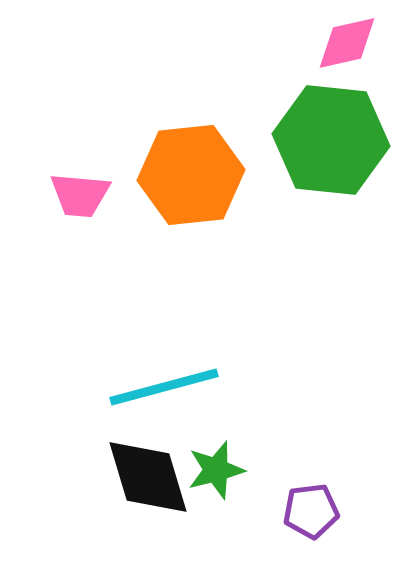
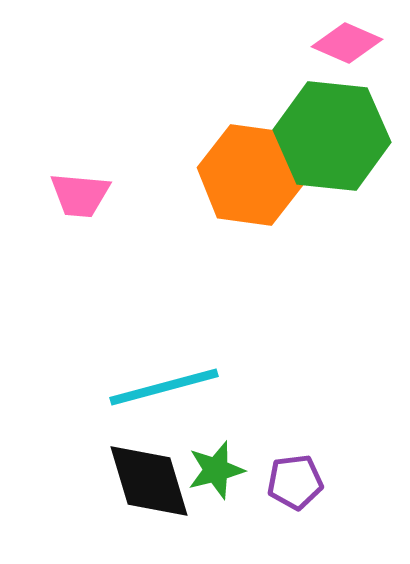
pink diamond: rotated 36 degrees clockwise
green hexagon: moved 1 px right, 4 px up
orange hexagon: moved 60 px right; rotated 14 degrees clockwise
black diamond: moved 1 px right, 4 px down
purple pentagon: moved 16 px left, 29 px up
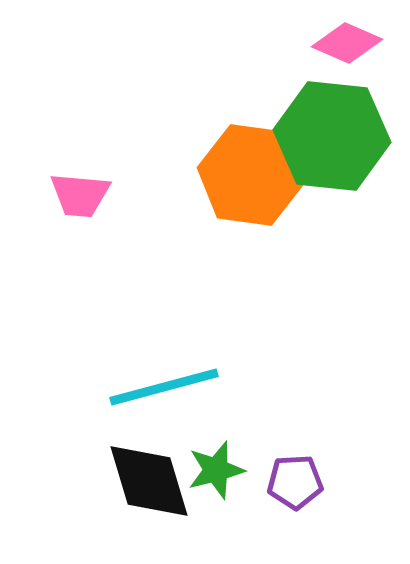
purple pentagon: rotated 4 degrees clockwise
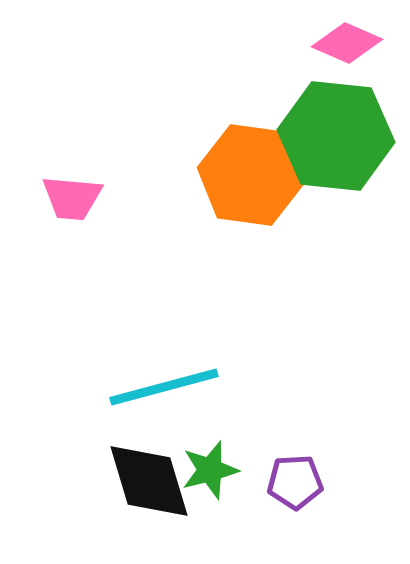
green hexagon: moved 4 px right
pink trapezoid: moved 8 px left, 3 px down
green star: moved 6 px left
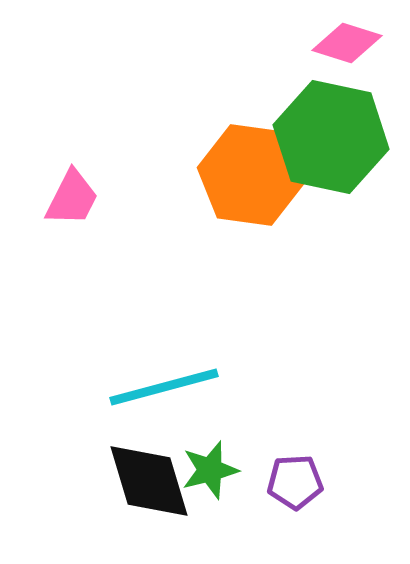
pink diamond: rotated 6 degrees counterclockwise
green hexagon: moved 5 px left, 1 px down; rotated 6 degrees clockwise
pink trapezoid: rotated 68 degrees counterclockwise
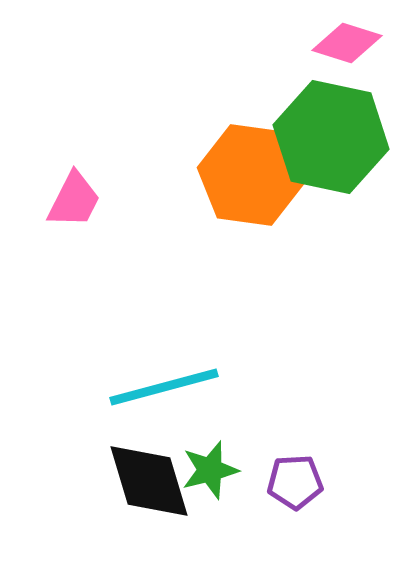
pink trapezoid: moved 2 px right, 2 px down
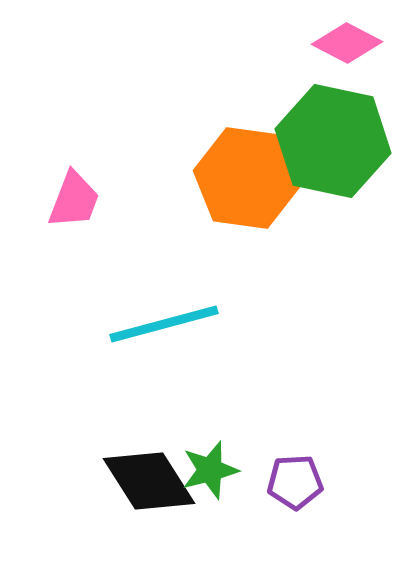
pink diamond: rotated 10 degrees clockwise
green hexagon: moved 2 px right, 4 px down
orange hexagon: moved 4 px left, 3 px down
pink trapezoid: rotated 6 degrees counterclockwise
cyan line: moved 63 px up
black diamond: rotated 16 degrees counterclockwise
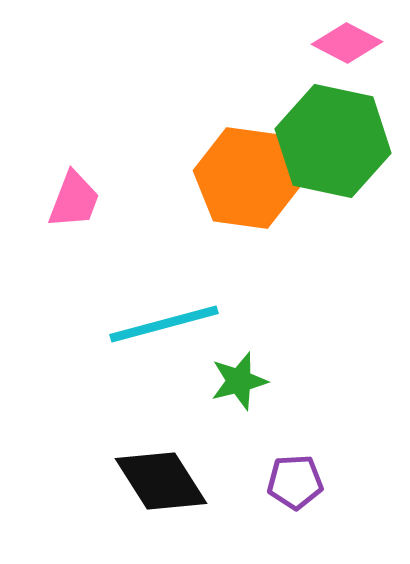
green star: moved 29 px right, 89 px up
black diamond: moved 12 px right
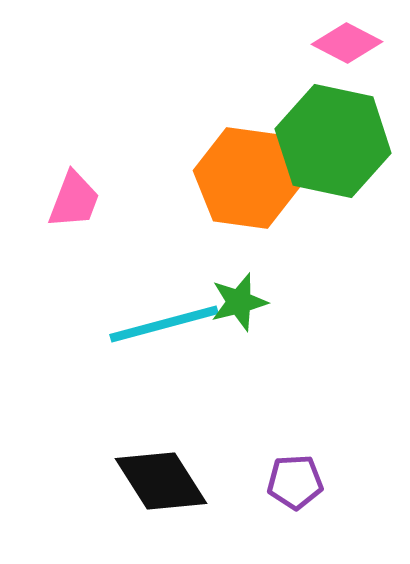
green star: moved 79 px up
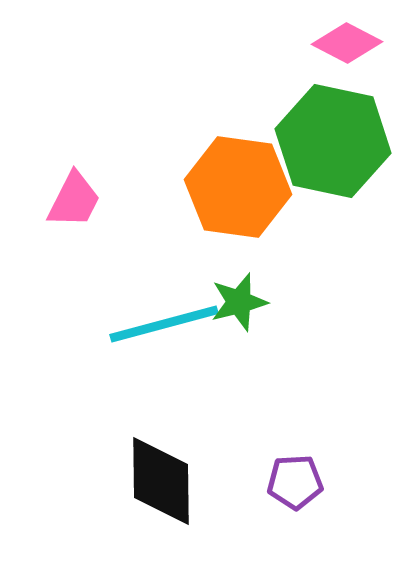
orange hexagon: moved 9 px left, 9 px down
pink trapezoid: rotated 6 degrees clockwise
black diamond: rotated 32 degrees clockwise
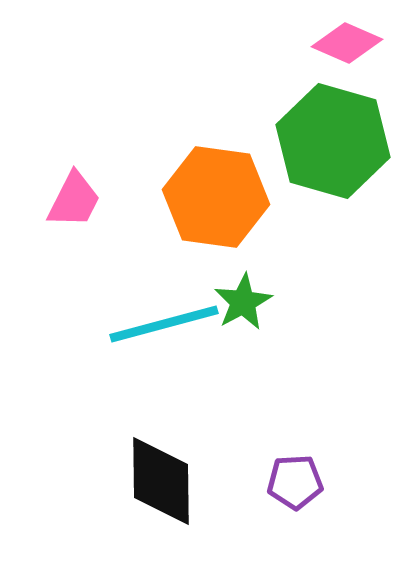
pink diamond: rotated 4 degrees counterclockwise
green hexagon: rotated 4 degrees clockwise
orange hexagon: moved 22 px left, 10 px down
green star: moved 4 px right; rotated 14 degrees counterclockwise
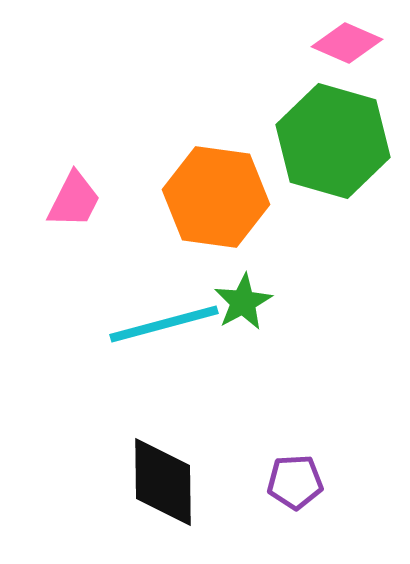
black diamond: moved 2 px right, 1 px down
